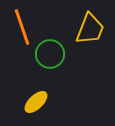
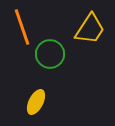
yellow trapezoid: rotated 12 degrees clockwise
yellow ellipse: rotated 20 degrees counterclockwise
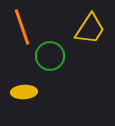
green circle: moved 2 px down
yellow ellipse: moved 12 px left, 10 px up; rotated 60 degrees clockwise
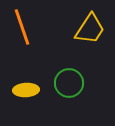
green circle: moved 19 px right, 27 px down
yellow ellipse: moved 2 px right, 2 px up
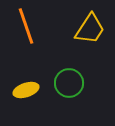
orange line: moved 4 px right, 1 px up
yellow ellipse: rotated 15 degrees counterclockwise
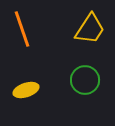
orange line: moved 4 px left, 3 px down
green circle: moved 16 px right, 3 px up
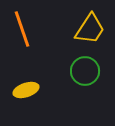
green circle: moved 9 px up
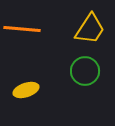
orange line: rotated 66 degrees counterclockwise
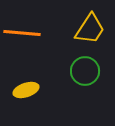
orange line: moved 4 px down
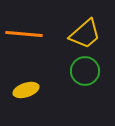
yellow trapezoid: moved 5 px left, 5 px down; rotated 16 degrees clockwise
orange line: moved 2 px right, 1 px down
